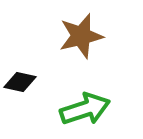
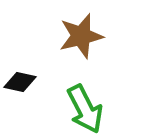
green arrow: rotated 81 degrees clockwise
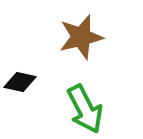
brown star: moved 1 px down
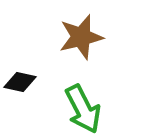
green arrow: moved 2 px left
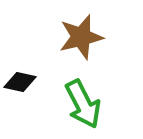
green arrow: moved 5 px up
